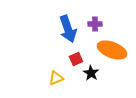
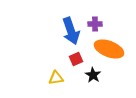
blue arrow: moved 3 px right, 2 px down
orange ellipse: moved 3 px left, 1 px up
black star: moved 2 px right, 2 px down
yellow triangle: rotated 14 degrees clockwise
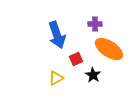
blue arrow: moved 14 px left, 4 px down
orange ellipse: rotated 12 degrees clockwise
yellow triangle: rotated 21 degrees counterclockwise
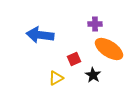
blue arrow: moved 17 px left; rotated 116 degrees clockwise
red square: moved 2 px left
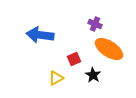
purple cross: rotated 24 degrees clockwise
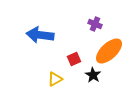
orange ellipse: moved 2 px down; rotated 76 degrees counterclockwise
yellow triangle: moved 1 px left, 1 px down
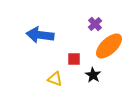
purple cross: rotated 24 degrees clockwise
orange ellipse: moved 5 px up
red square: rotated 24 degrees clockwise
yellow triangle: rotated 49 degrees clockwise
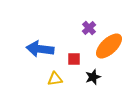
purple cross: moved 6 px left, 4 px down
blue arrow: moved 14 px down
black star: moved 2 px down; rotated 21 degrees clockwise
yellow triangle: rotated 28 degrees counterclockwise
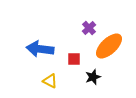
yellow triangle: moved 5 px left, 2 px down; rotated 35 degrees clockwise
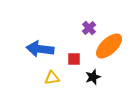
yellow triangle: moved 2 px right, 3 px up; rotated 35 degrees counterclockwise
